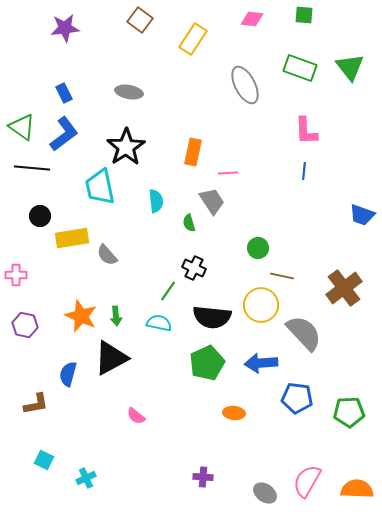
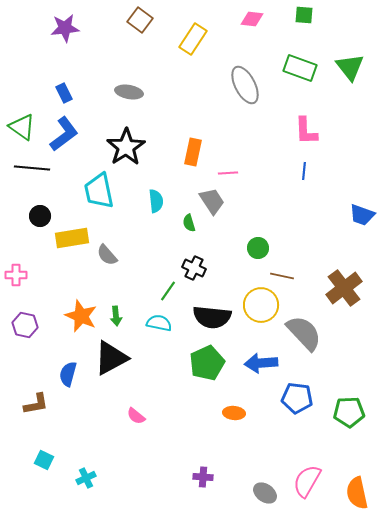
cyan trapezoid at (100, 187): moved 1 px left, 4 px down
orange semicircle at (357, 489): moved 4 px down; rotated 104 degrees counterclockwise
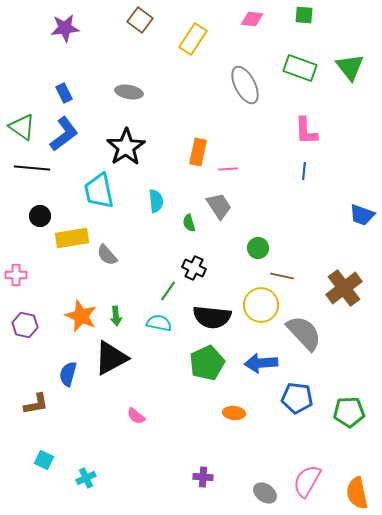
orange rectangle at (193, 152): moved 5 px right
pink line at (228, 173): moved 4 px up
gray trapezoid at (212, 201): moved 7 px right, 5 px down
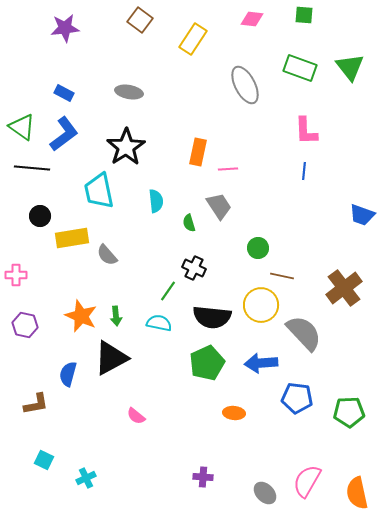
blue rectangle at (64, 93): rotated 36 degrees counterclockwise
gray ellipse at (265, 493): rotated 10 degrees clockwise
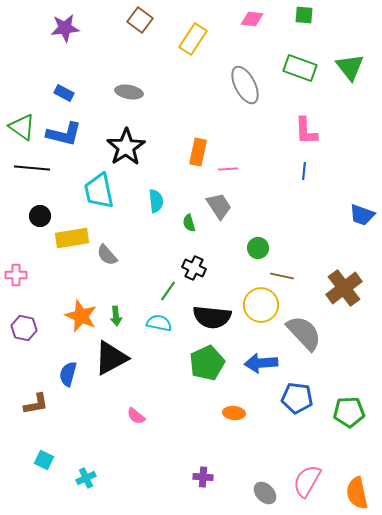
blue L-shape at (64, 134): rotated 51 degrees clockwise
purple hexagon at (25, 325): moved 1 px left, 3 px down
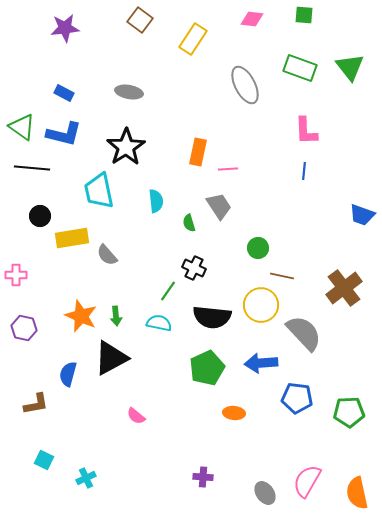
green pentagon at (207, 363): moved 5 px down
gray ellipse at (265, 493): rotated 10 degrees clockwise
